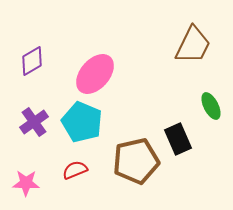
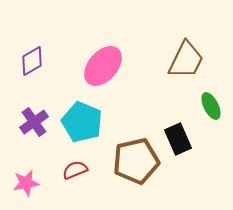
brown trapezoid: moved 7 px left, 15 px down
pink ellipse: moved 8 px right, 8 px up
pink star: rotated 12 degrees counterclockwise
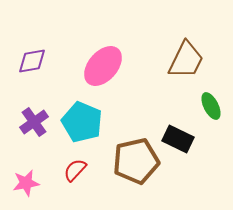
purple diamond: rotated 20 degrees clockwise
black rectangle: rotated 40 degrees counterclockwise
red semicircle: rotated 25 degrees counterclockwise
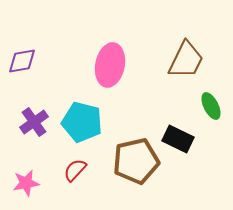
purple diamond: moved 10 px left
pink ellipse: moved 7 px right, 1 px up; rotated 30 degrees counterclockwise
cyan pentagon: rotated 9 degrees counterclockwise
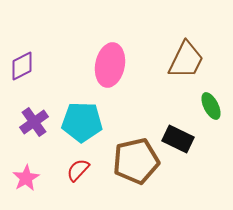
purple diamond: moved 5 px down; rotated 16 degrees counterclockwise
cyan pentagon: rotated 12 degrees counterclockwise
red semicircle: moved 3 px right
pink star: moved 5 px up; rotated 20 degrees counterclockwise
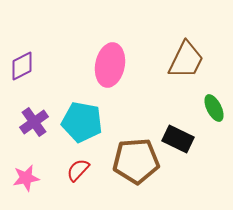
green ellipse: moved 3 px right, 2 px down
cyan pentagon: rotated 9 degrees clockwise
brown pentagon: rotated 9 degrees clockwise
pink star: rotated 20 degrees clockwise
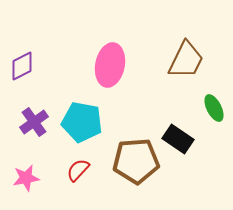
black rectangle: rotated 8 degrees clockwise
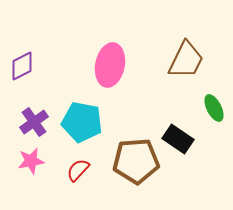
pink star: moved 5 px right, 17 px up
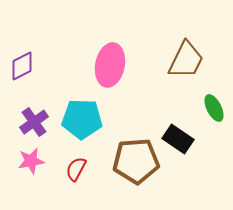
cyan pentagon: moved 3 px up; rotated 9 degrees counterclockwise
red semicircle: moved 2 px left, 1 px up; rotated 15 degrees counterclockwise
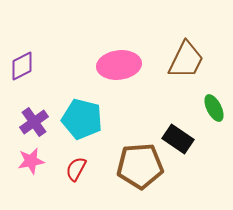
pink ellipse: moved 9 px right; rotated 72 degrees clockwise
cyan pentagon: rotated 12 degrees clockwise
brown pentagon: moved 4 px right, 5 px down
